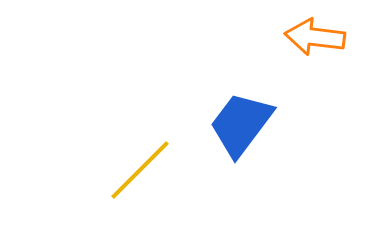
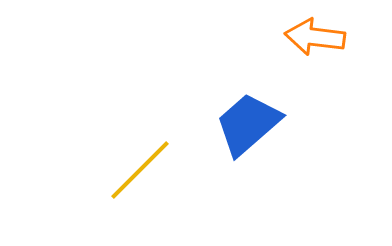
blue trapezoid: moved 7 px right; rotated 12 degrees clockwise
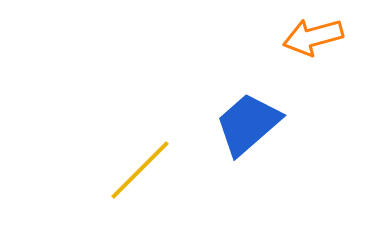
orange arrow: moved 2 px left; rotated 22 degrees counterclockwise
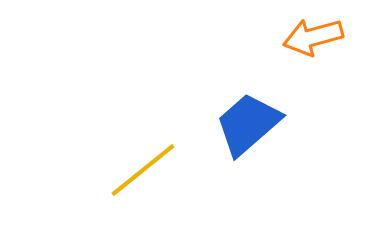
yellow line: moved 3 px right; rotated 6 degrees clockwise
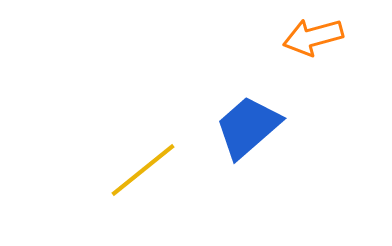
blue trapezoid: moved 3 px down
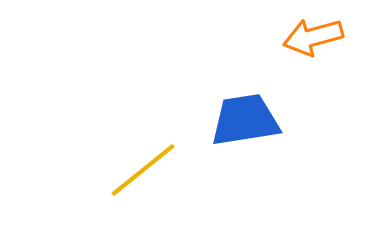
blue trapezoid: moved 3 px left, 7 px up; rotated 32 degrees clockwise
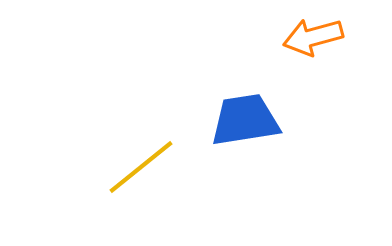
yellow line: moved 2 px left, 3 px up
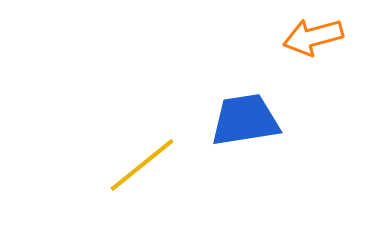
yellow line: moved 1 px right, 2 px up
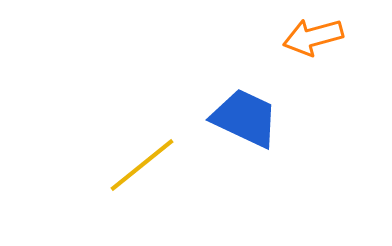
blue trapezoid: moved 2 px up; rotated 34 degrees clockwise
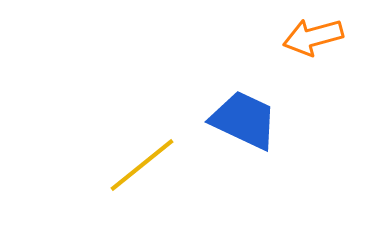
blue trapezoid: moved 1 px left, 2 px down
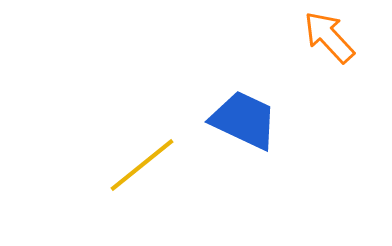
orange arrow: moved 16 px right; rotated 62 degrees clockwise
